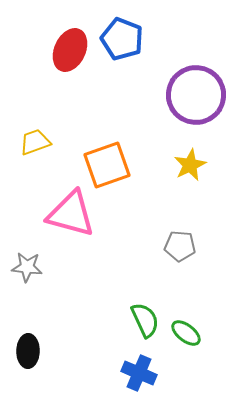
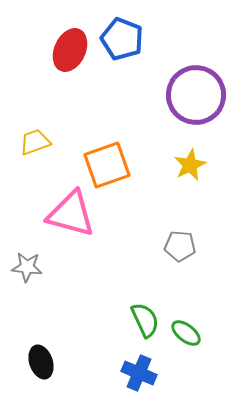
black ellipse: moved 13 px right, 11 px down; rotated 20 degrees counterclockwise
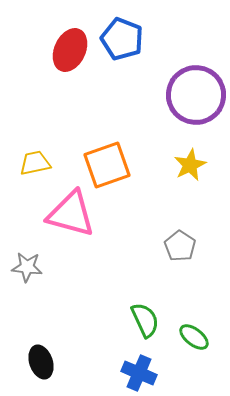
yellow trapezoid: moved 21 px down; rotated 8 degrees clockwise
gray pentagon: rotated 28 degrees clockwise
green ellipse: moved 8 px right, 4 px down
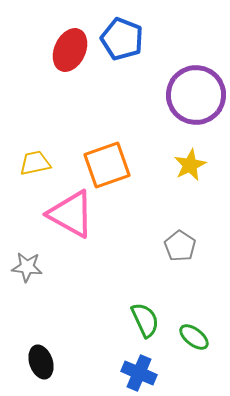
pink triangle: rotated 14 degrees clockwise
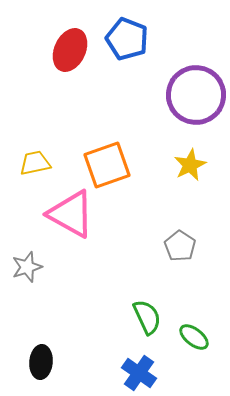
blue pentagon: moved 5 px right
gray star: rotated 24 degrees counterclockwise
green semicircle: moved 2 px right, 3 px up
black ellipse: rotated 24 degrees clockwise
blue cross: rotated 12 degrees clockwise
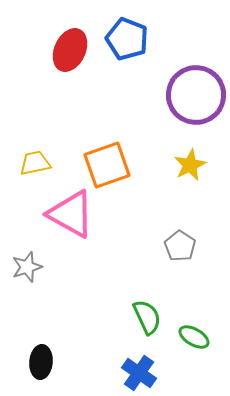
green ellipse: rotated 8 degrees counterclockwise
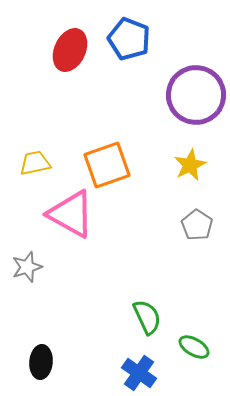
blue pentagon: moved 2 px right
gray pentagon: moved 17 px right, 21 px up
green ellipse: moved 10 px down
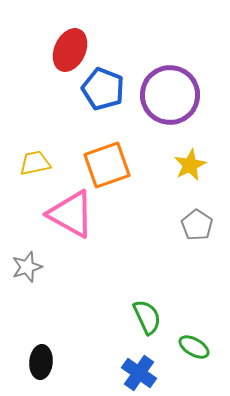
blue pentagon: moved 26 px left, 50 px down
purple circle: moved 26 px left
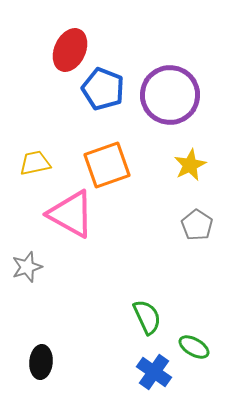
blue cross: moved 15 px right, 1 px up
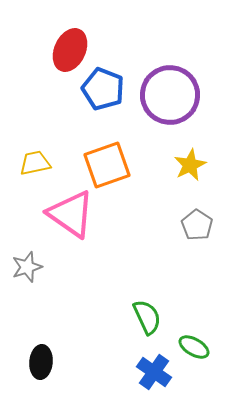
pink triangle: rotated 6 degrees clockwise
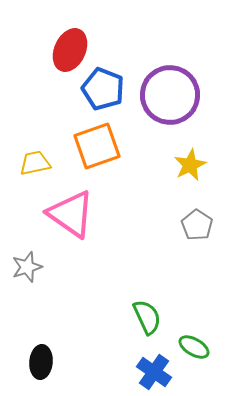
orange square: moved 10 px left, 19 px up
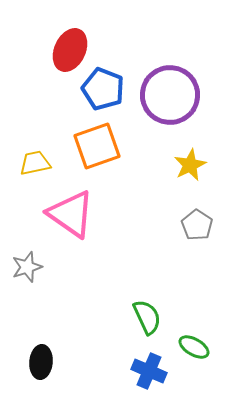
blue cross: moved 5 px left, 1 px up; rotated 12 degrees counterclockwise
